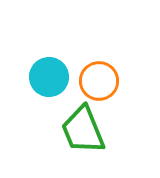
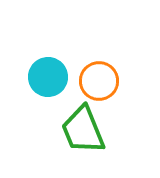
cyan circle: moved 1 px left
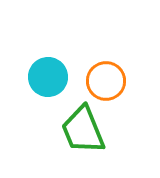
orange circle: moved 7 px right
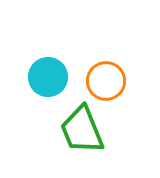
green trapezoid: moved 1 px left
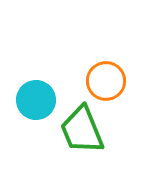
cyan circle: moved 12 px left, 23 px down
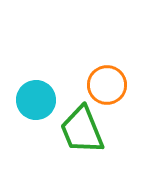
orange circle: moved 1 px right, 4 px down
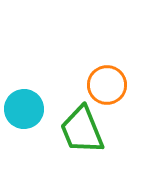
cyan circle: moved 12 px left, 9 px down
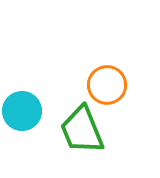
cyan circle: moved 2 px left, 2 px down
